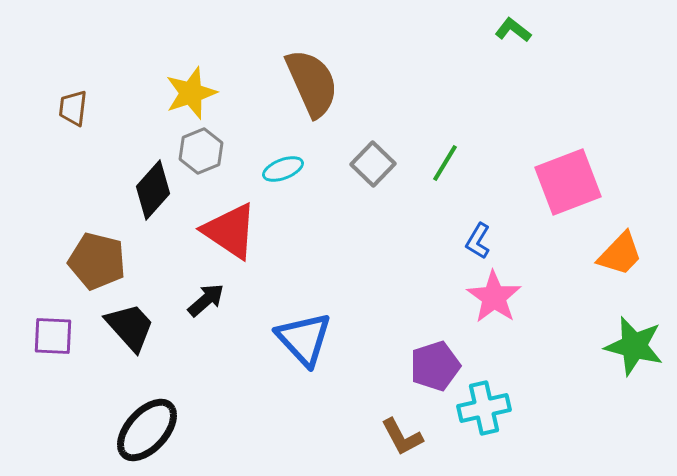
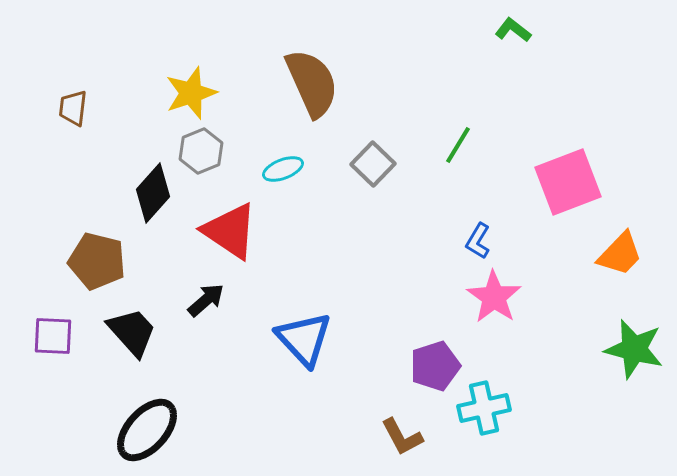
green line: moved 13 px right, 18 px up
black diamond: moved 3 px down
black trapezoid: moved 2 px right, 5 px down
green star: moved 3 px down
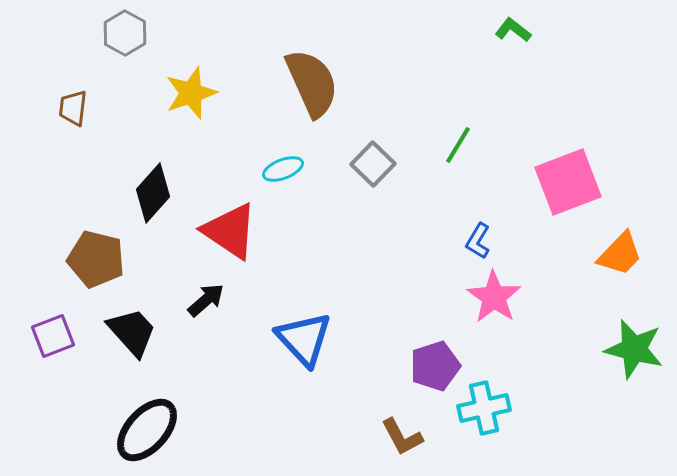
gray hexagon: moved 76 px left, 118 px up; rotated 9 degrees counterclockwise
brown pentagon: moved 1 px left, 2 px up
purple square: rotated 24 degrees counterclockwise
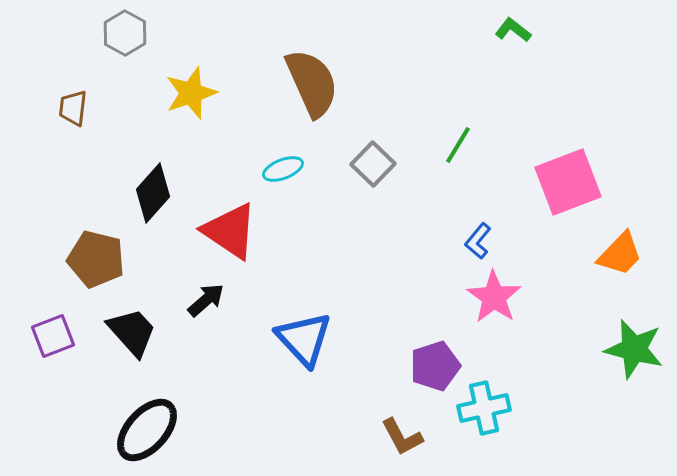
blue L-shape: rotated 9 degrees clockwise
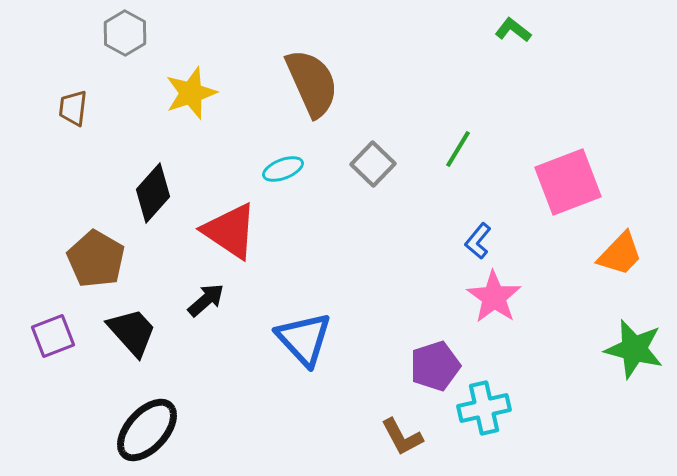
green line: moved 4 px down
brown pentagon: rotated 16 degrees clockwise
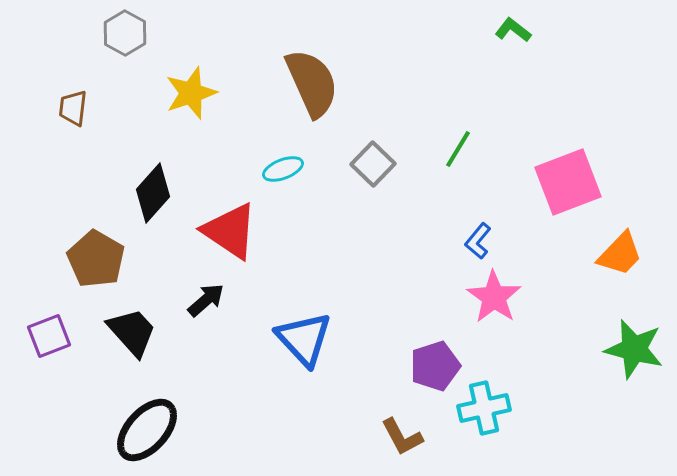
purple square: moved 4 px left
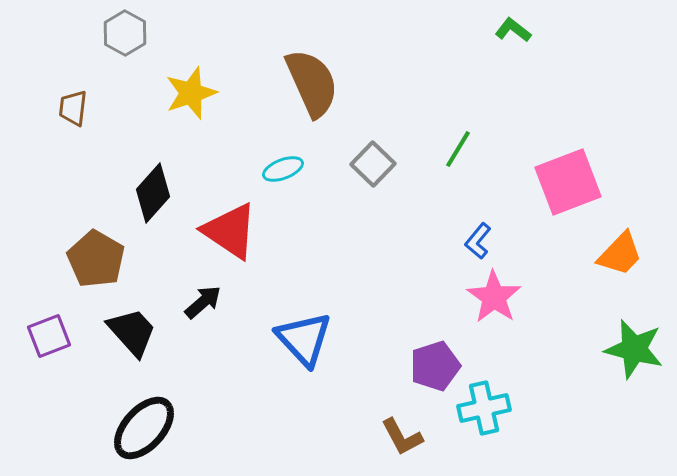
black arrow: moved 3 px left, 2 px down
black ellipse: moved 3 px left, 2 px up
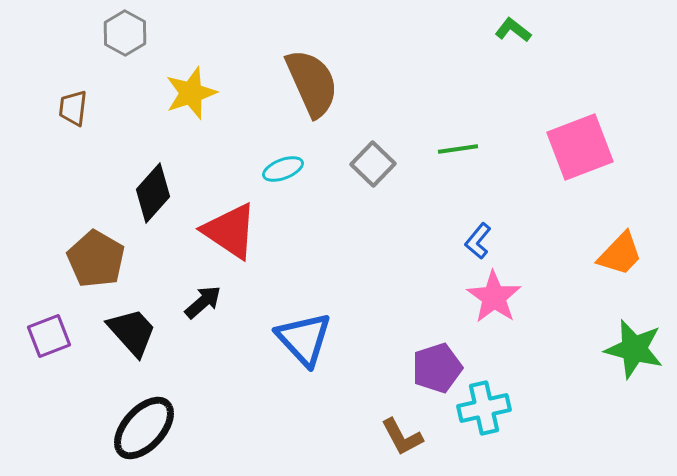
green line: rotated 51 degrees clockwise
pink square: moved 12 px right, 35 px up
purple pentagon: moved 2 px right, 2 px down
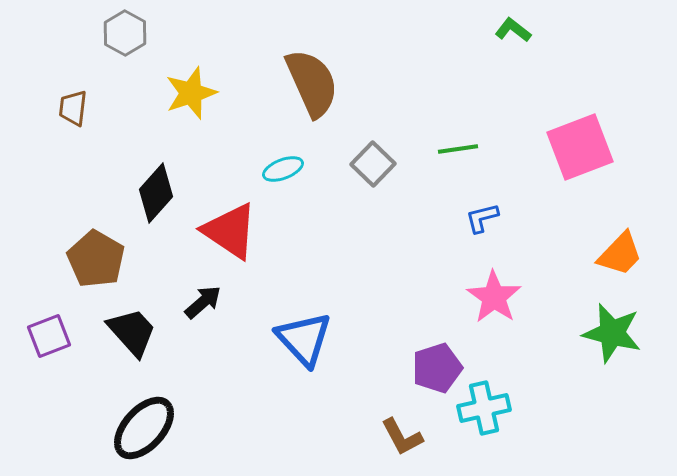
black diamond: moved 3 px right
blue L-shape: moved 4 px right, 23 px up; rotated 36 degrees clockwise
green star: moved 22 px left, 16 px up
